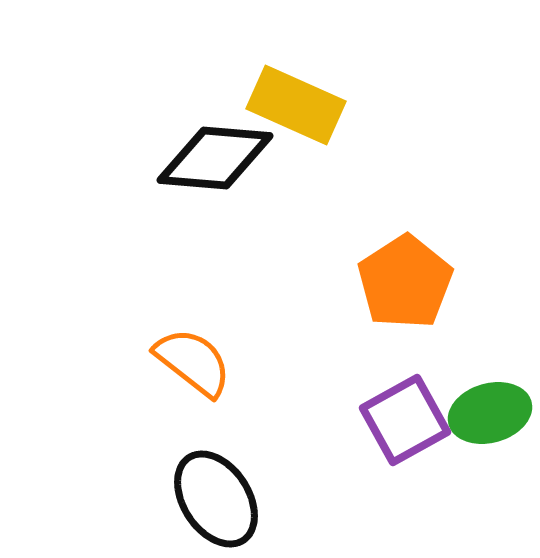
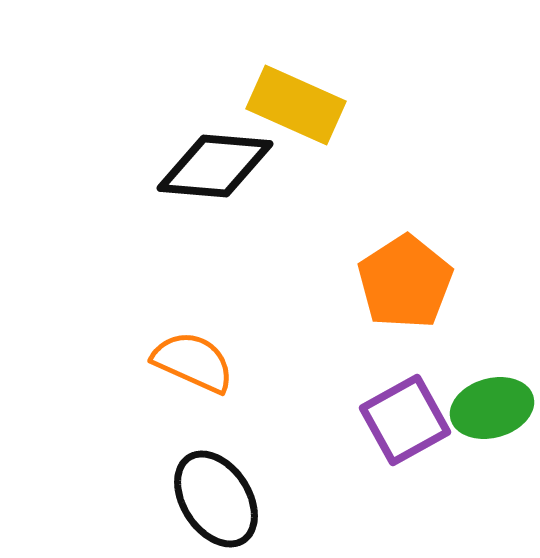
black diamond: moved 8 px down
orange semicircle: rotated 14 degrees counterclockwise
green ellipse: moved 2 px right, 5 px up
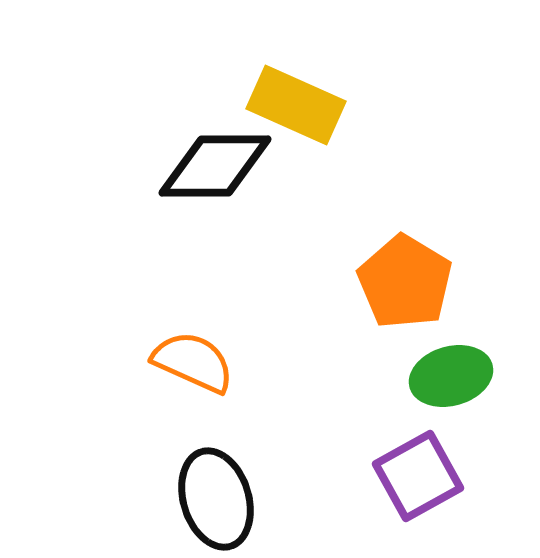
black diamond: rotated 5 degrees counterclockwise
orange pentagon: rotated 8 degrees counterclockwise
green ellipse: moved 41 px left, 32 px up
purple square: moved 13 px right, 56 px down
black ellipse: rotated 16 degrees clockwise
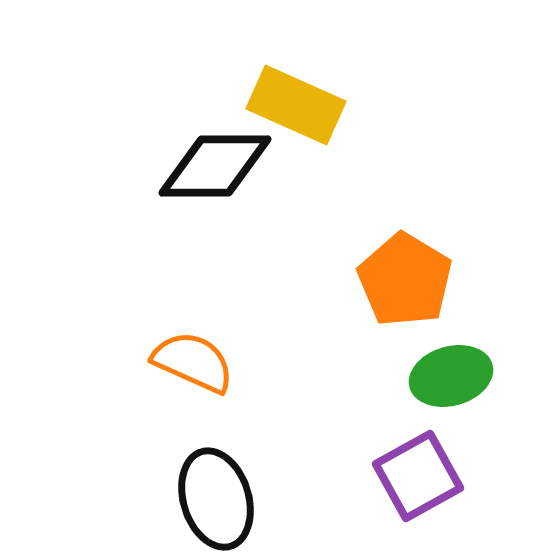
orange pentagon: moved 2 px up
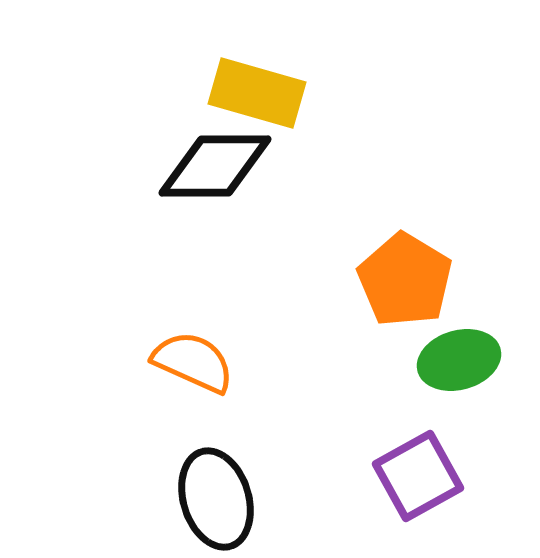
yellow rectangle: moved 39 px left, 12 px up; rotated 8 degrees counterclockwise
green ellipse: moved 8 px right, 16 px up
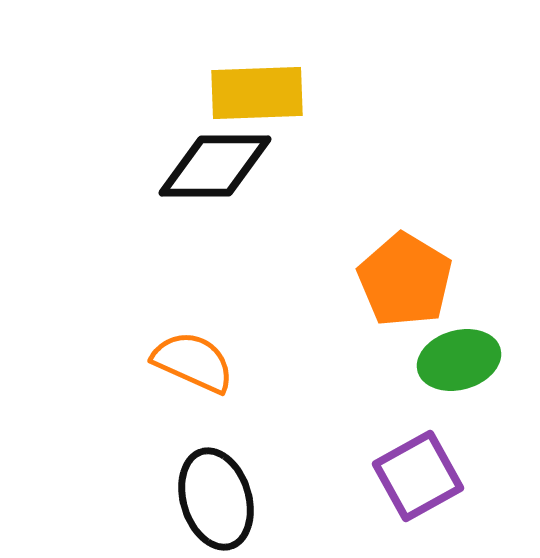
yellow rectangle: rotated 18 degrees counterclockwise
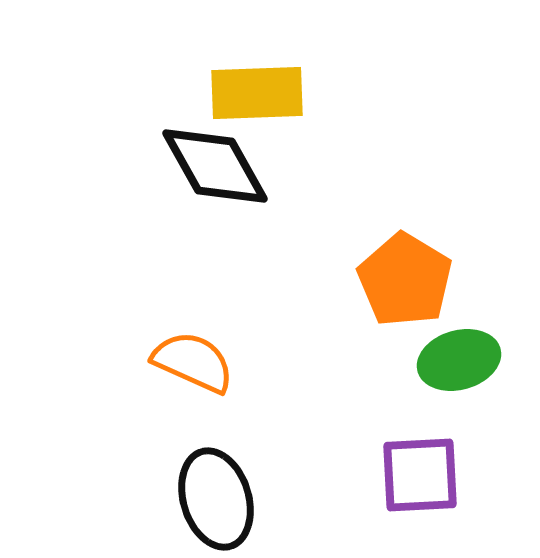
black diamond: rotated 61 degrees clockwise
purple square: moved 2 px right, 1 px up; rotated 26 degrees clockwise
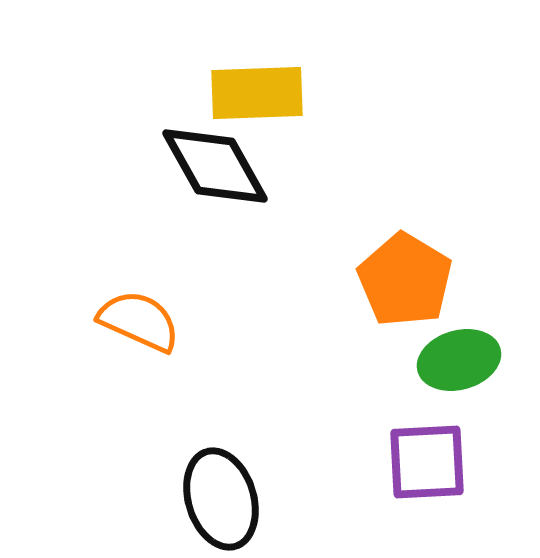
orange semicircle: moved 54 px left, 41 px up
purple square: moved 7 px right, 13 px up
black ellipse: moved 5 px right
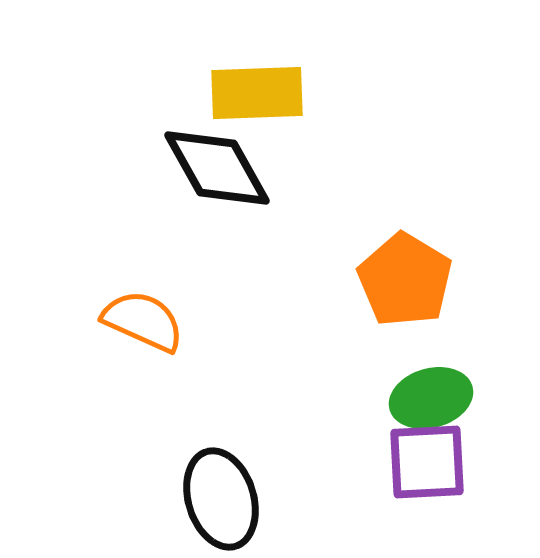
black diamond: moved 2 px right, 2 px down
orange semicircle: moved 4 px right
green ellipse: moved 28 px left, 38 px down
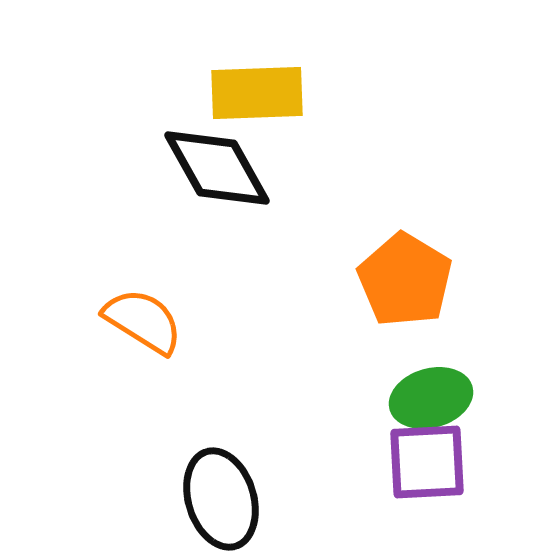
orange semicircle: rotated 8 degrees clockwise
